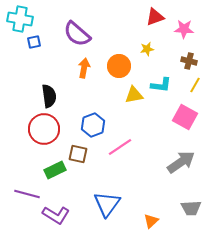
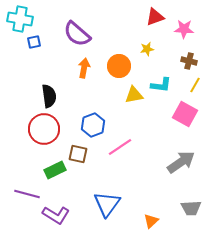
pink square: moved 3 px up
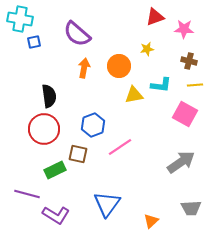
yellow line: rotated 56 degrees clockwise
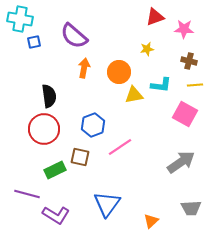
purple semicircle: moved 3 px left, 2 px down
orange circle: moved 6 px down
brown square: moved 2 px right, 3 px down
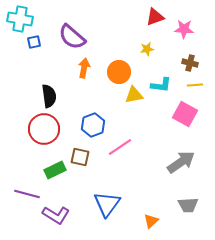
purple semicircle: moved 2 px left, 1 px down
brown cross: moved 1 px right, 2 px down
gray trapezoid: moved 3 px left, 3 px up
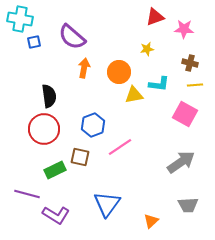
cyan L-shape: moved 2 px left, 1 px up
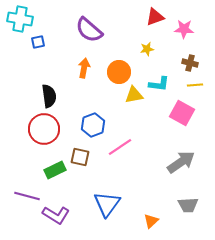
purple semicircle: moved 17 px right, 7 px up
blue square: moved 4 px right
pink square: moved 3 px left, 1 px up
purple line: moved 2 px down
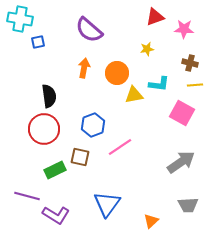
orange circle: moved 2 px left, 1 px down
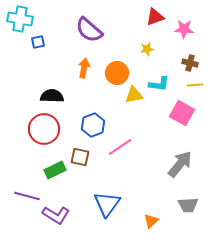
black semicircle: moved 3 px right; rotated 80 degrees counterclockwise
gray arrow: moved 1 px left, 2 px down; rotated 16 degrees counterclockwise
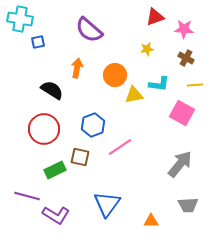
brown cross: moved 4 px left, 5 px up; rotated 14 degrees clockwise
orange arrow: moved 7 px left
orange circle: moved 2 px left, 2 px down
black semicircle: moved 6 px up; rotated 30 degrees clockwise
orange triangle: rotated 42 degrees clockwise
